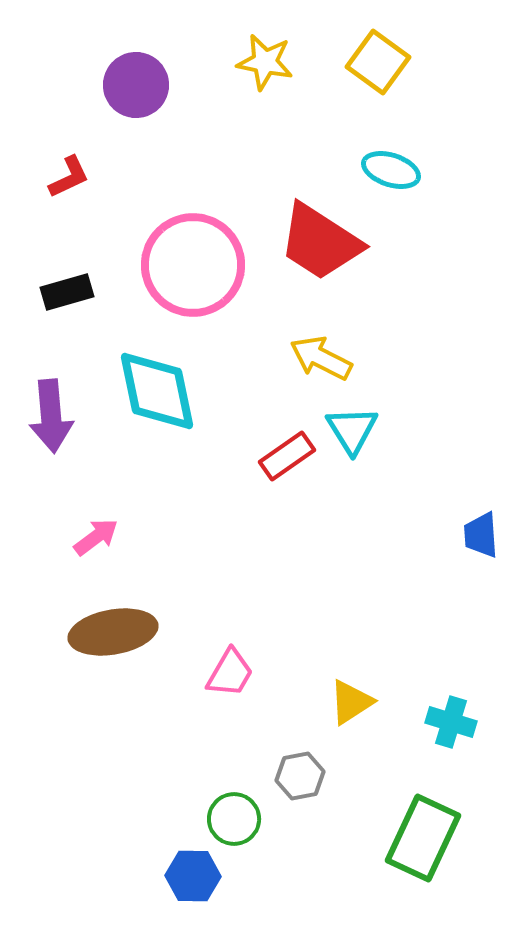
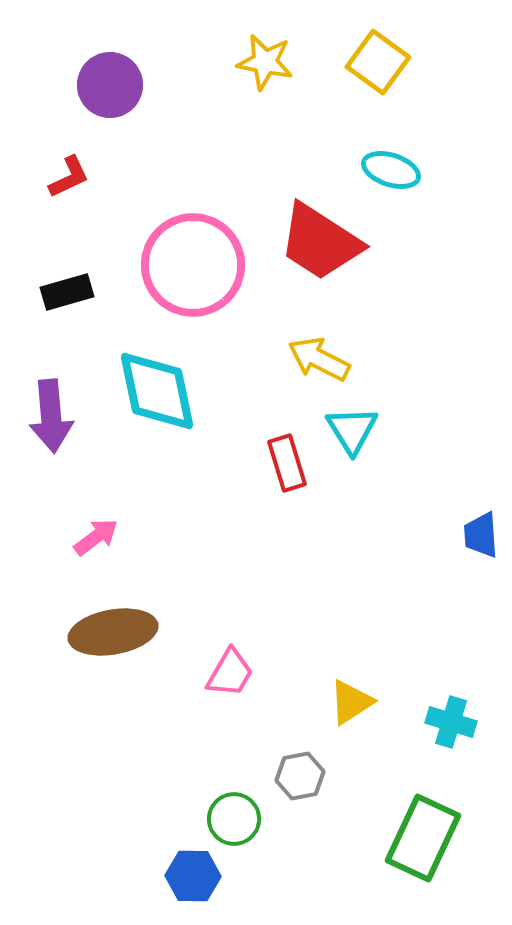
purple circle: moved 26 px left
yellow arrow: moved 2 px left, 1 px down
red rectangle: moved 7 px down; rotated 72 degrees counterclockwise
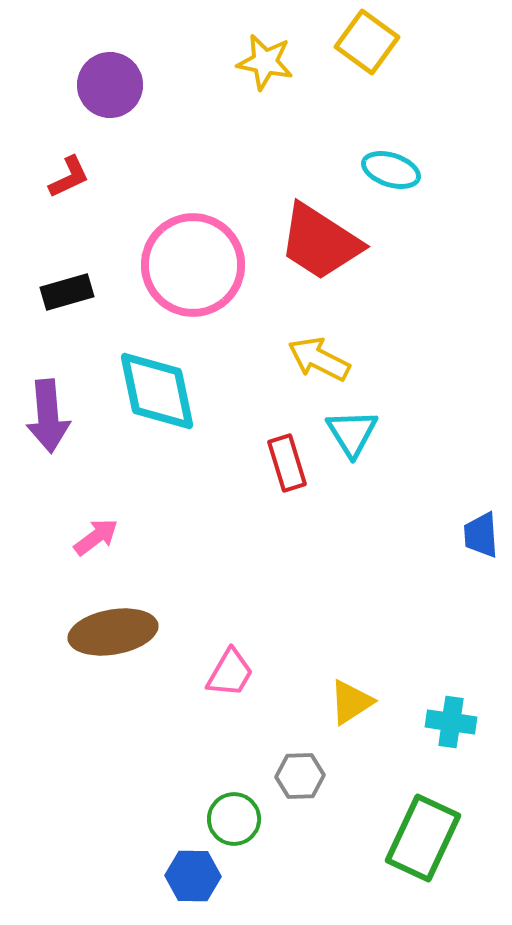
yellow square: moved 11 px left, 20 px up
purple arrow: moved 3 px left
cyan triangle: moved 3 px down
cyan cross: rotated 9 degrees counterclockwise
gray hexagon: rotated 9 degrees clockwise
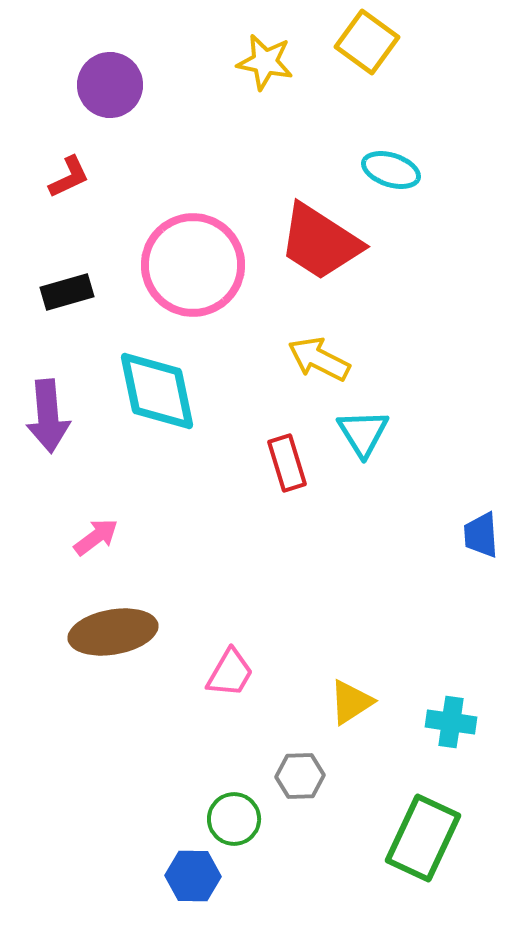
cyan triangle: moved 11 px right
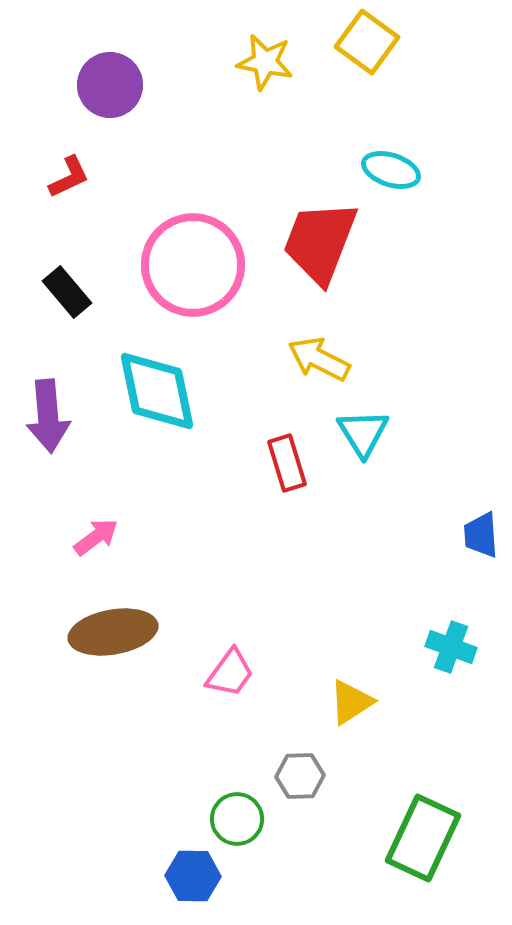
red trapezoid: rotated 78 degrees clockwise
black rectangle: rotated 66 degrees clockwise
pink trapezoid: rotated 6 degrees clockwise
cyan cross: moved 75 px up; rotated 12 degrees clockwise
green circle: moved 3 px right
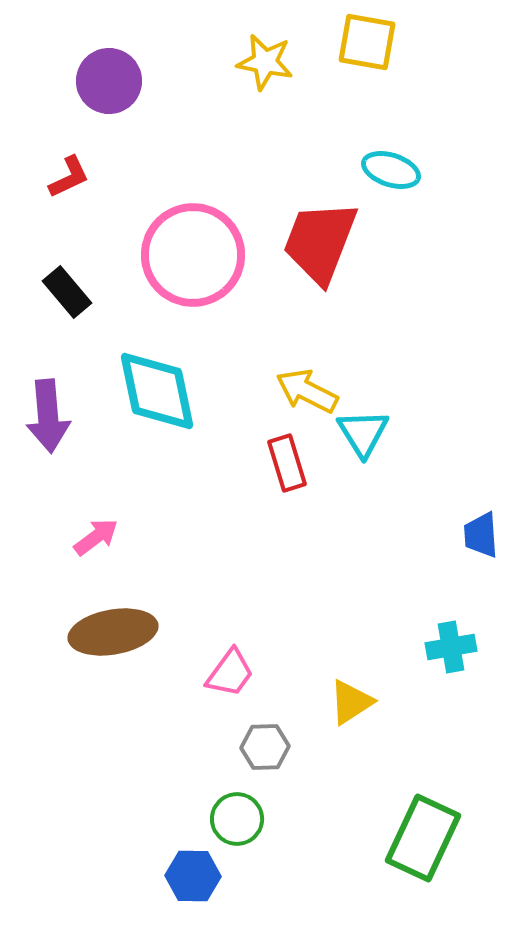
yellow square: rotated 26 degrees counterclockwise
purple circle: moved 1 px left, 4 px up
pink circle: moved 10 px up
yellow arrow: moved 12 px left, 32 px down
cyan cross: rotated 30 degrees counterclockwise
gray hexagon: moved 35 px left, 29 px up
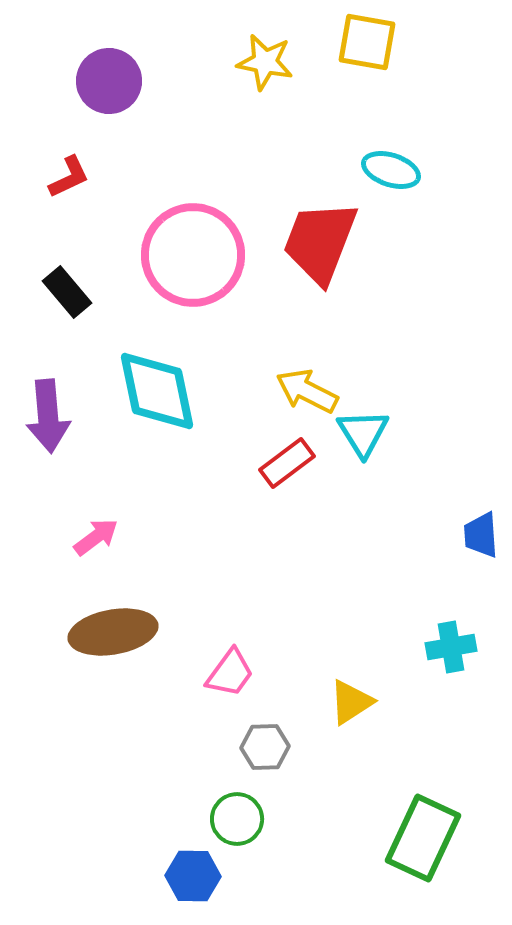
red rectangle: rotated 70 degrees clockwise
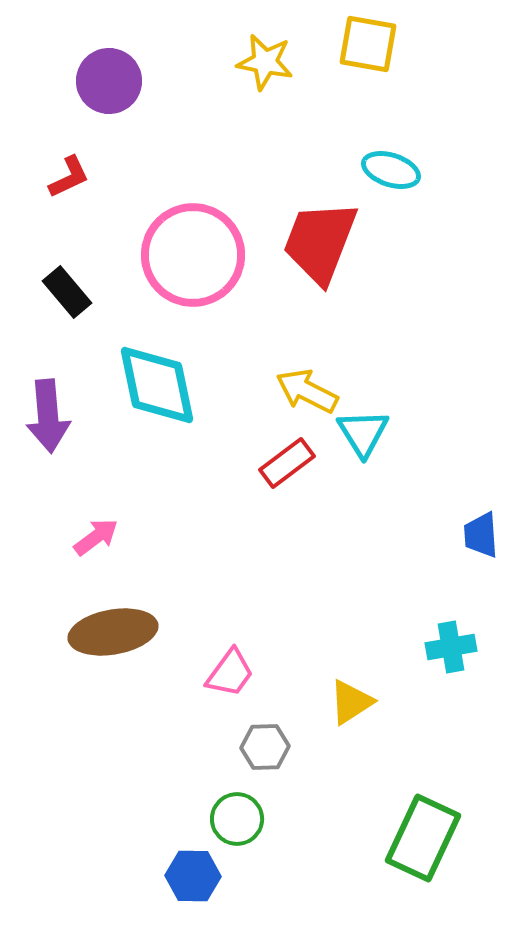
yellow square: moved 1 px right, 2 px down
cyan diamond: moved 6 px up
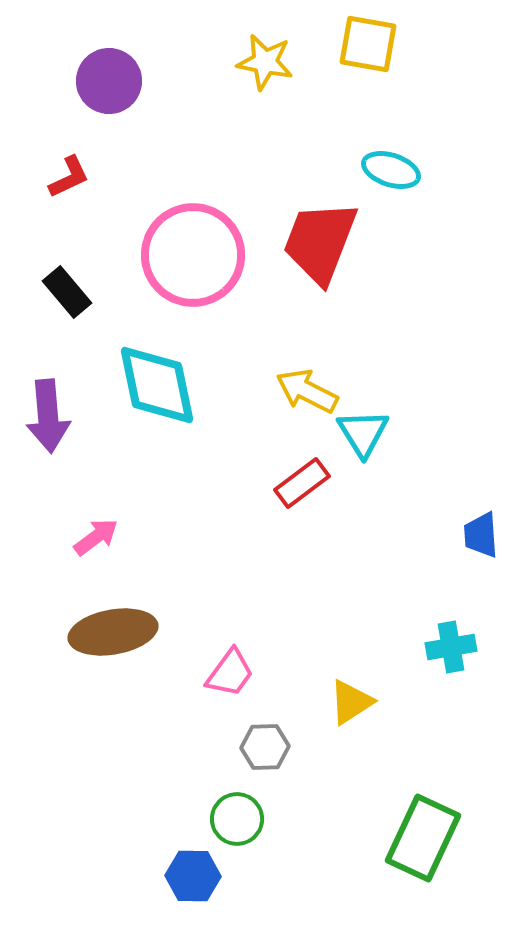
red rectangle: moved 15 px right, 20 px down
